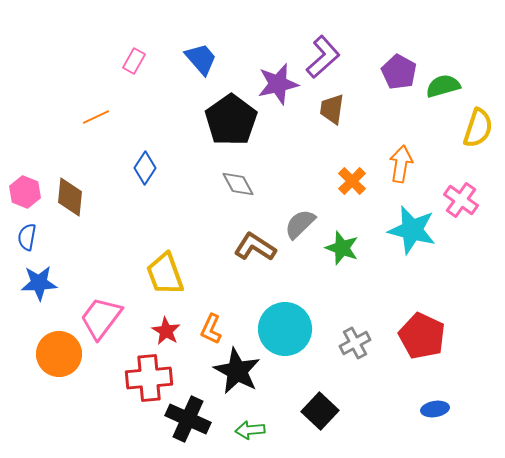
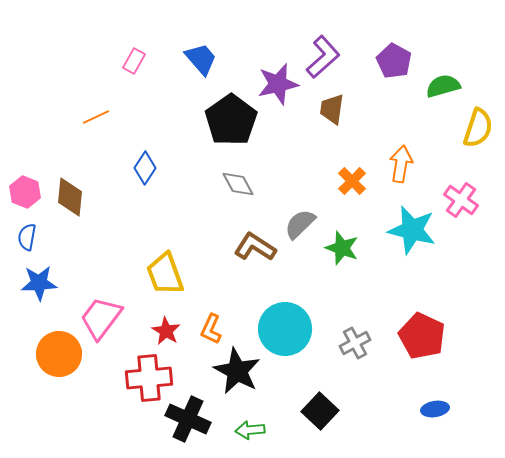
purple pentagon: moved 5 px left, 11 px up
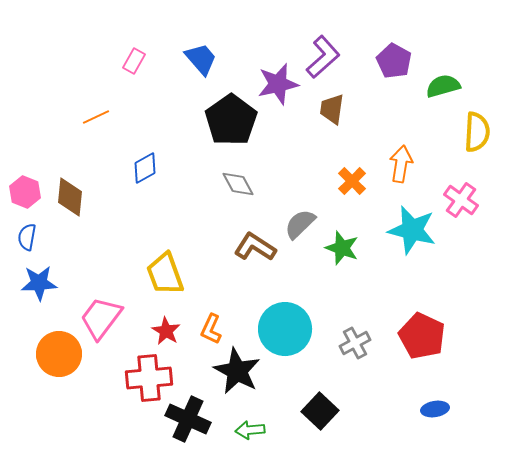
yellow semicircle: moved 1 px left, 4 px down; rotated 15 degrees counterclockwise
blue diamond: rotated 28 degrees clockwise
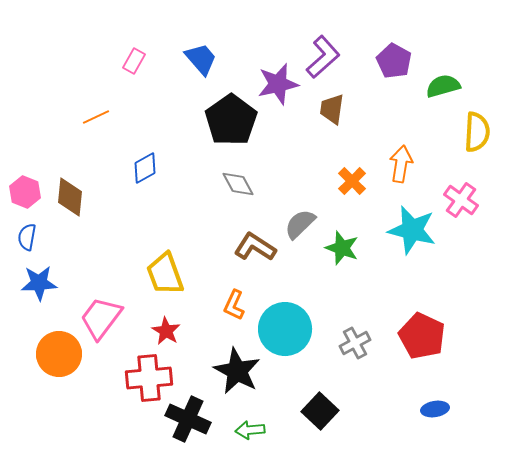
orange L-shape: moved 23 px right, 24 px up
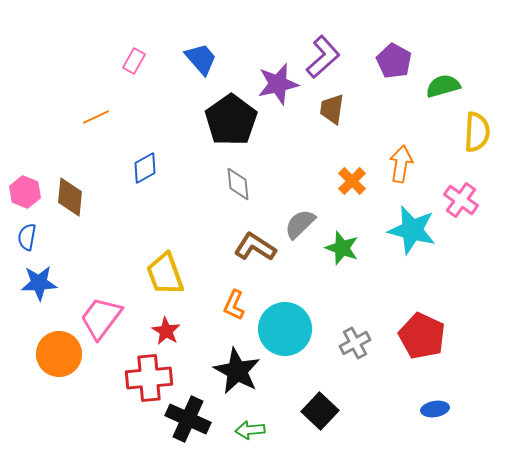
gray diamond: rotated 24 degrees clockwise
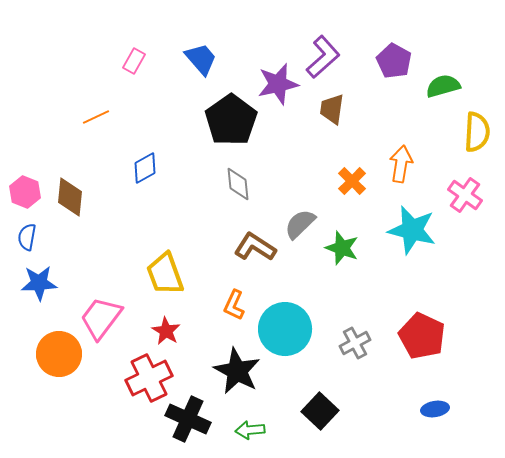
pink cross: moved 4 px right, 5 px up
red cross: rotated 21 degrees counterclockwise
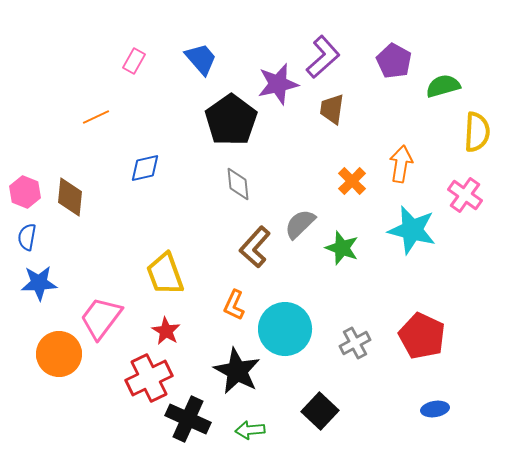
blue diamond: rotated 16 degrees clockwise
brown L-shape: rotated 81 degrees counterclockwise
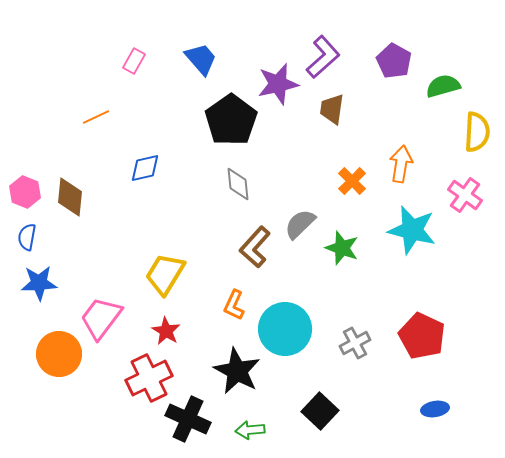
yellow trapezoid: rotated 51 degrees clockwise
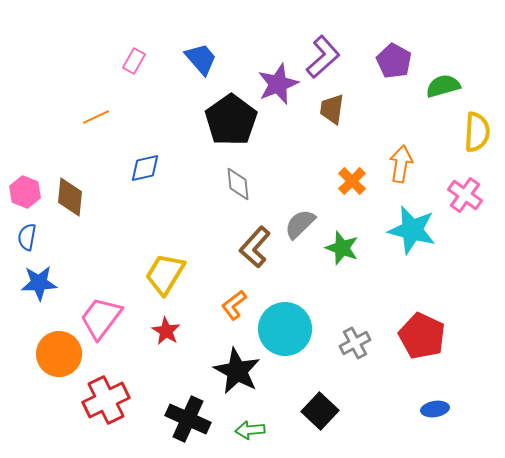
purple star: rotated 9 degrees counterclockwise
orange L-shape: rotated 28 degrees clockwise
red cross: moved 43 px left, 22 px down
